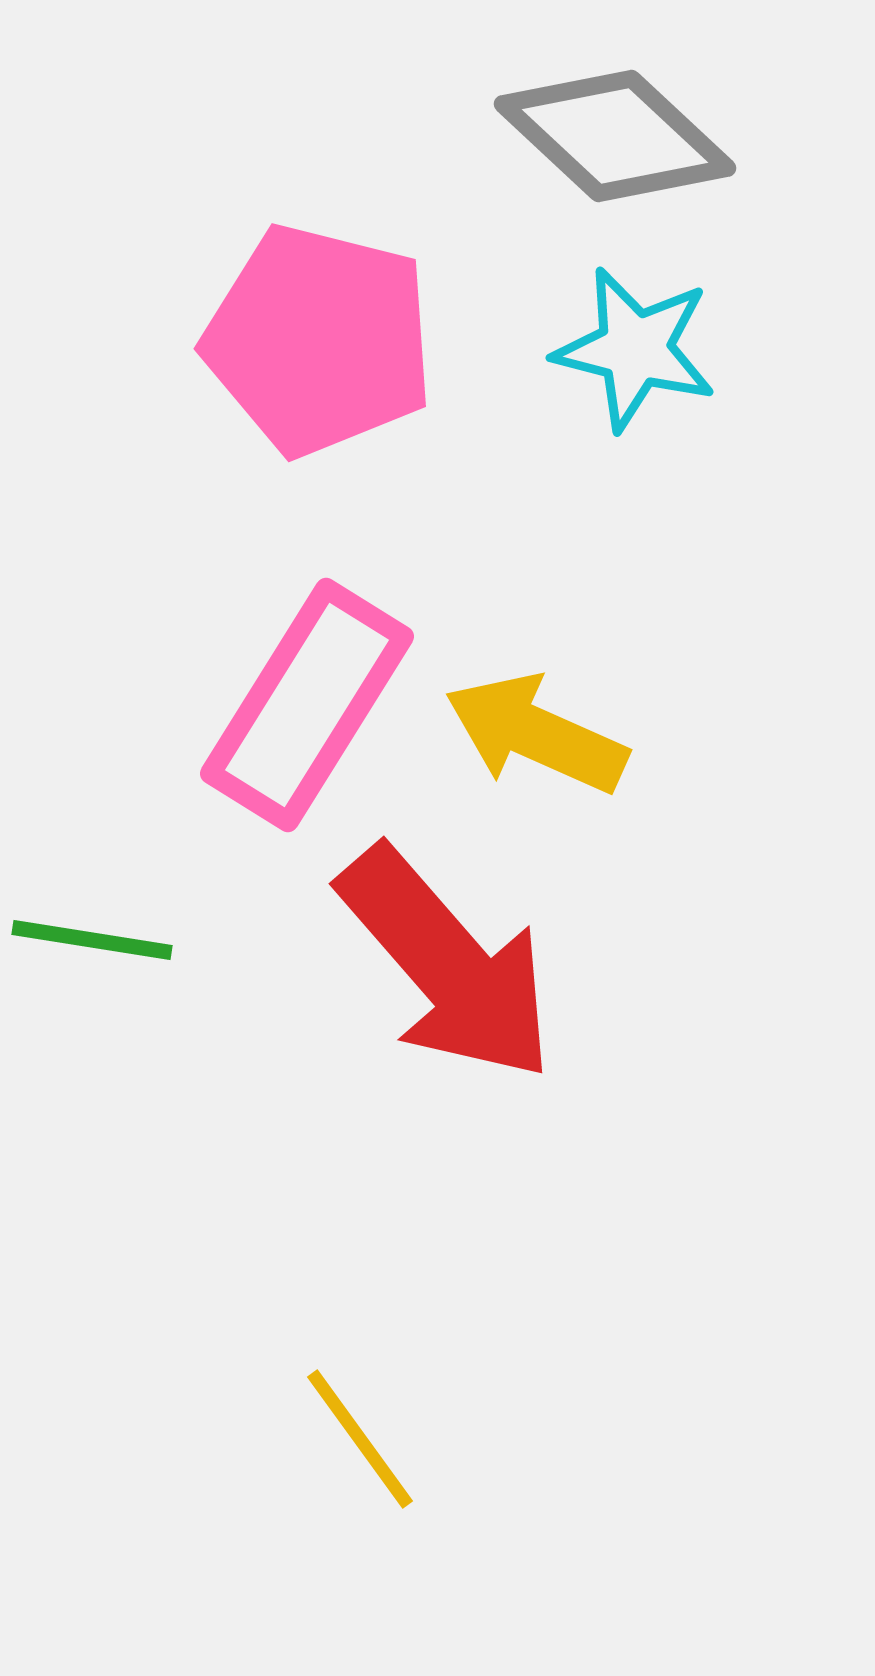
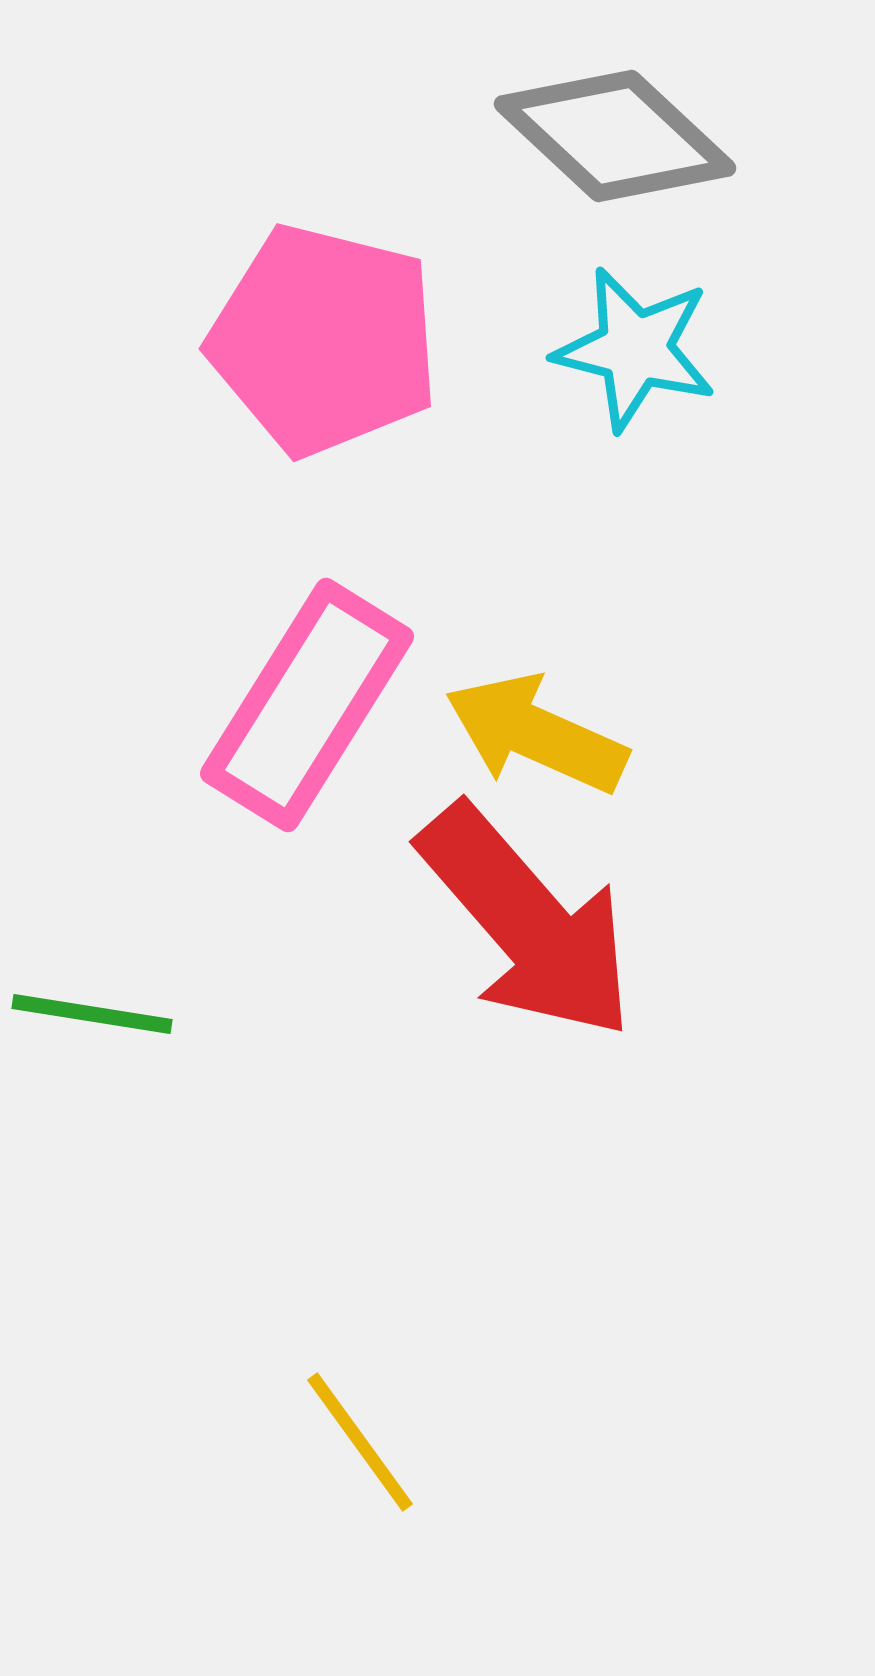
pink pentagon: moved 5 px right
green line: moved 74 px down
red arrow: moved 80 px right, 42 px up
yellow line: moved 3 px down
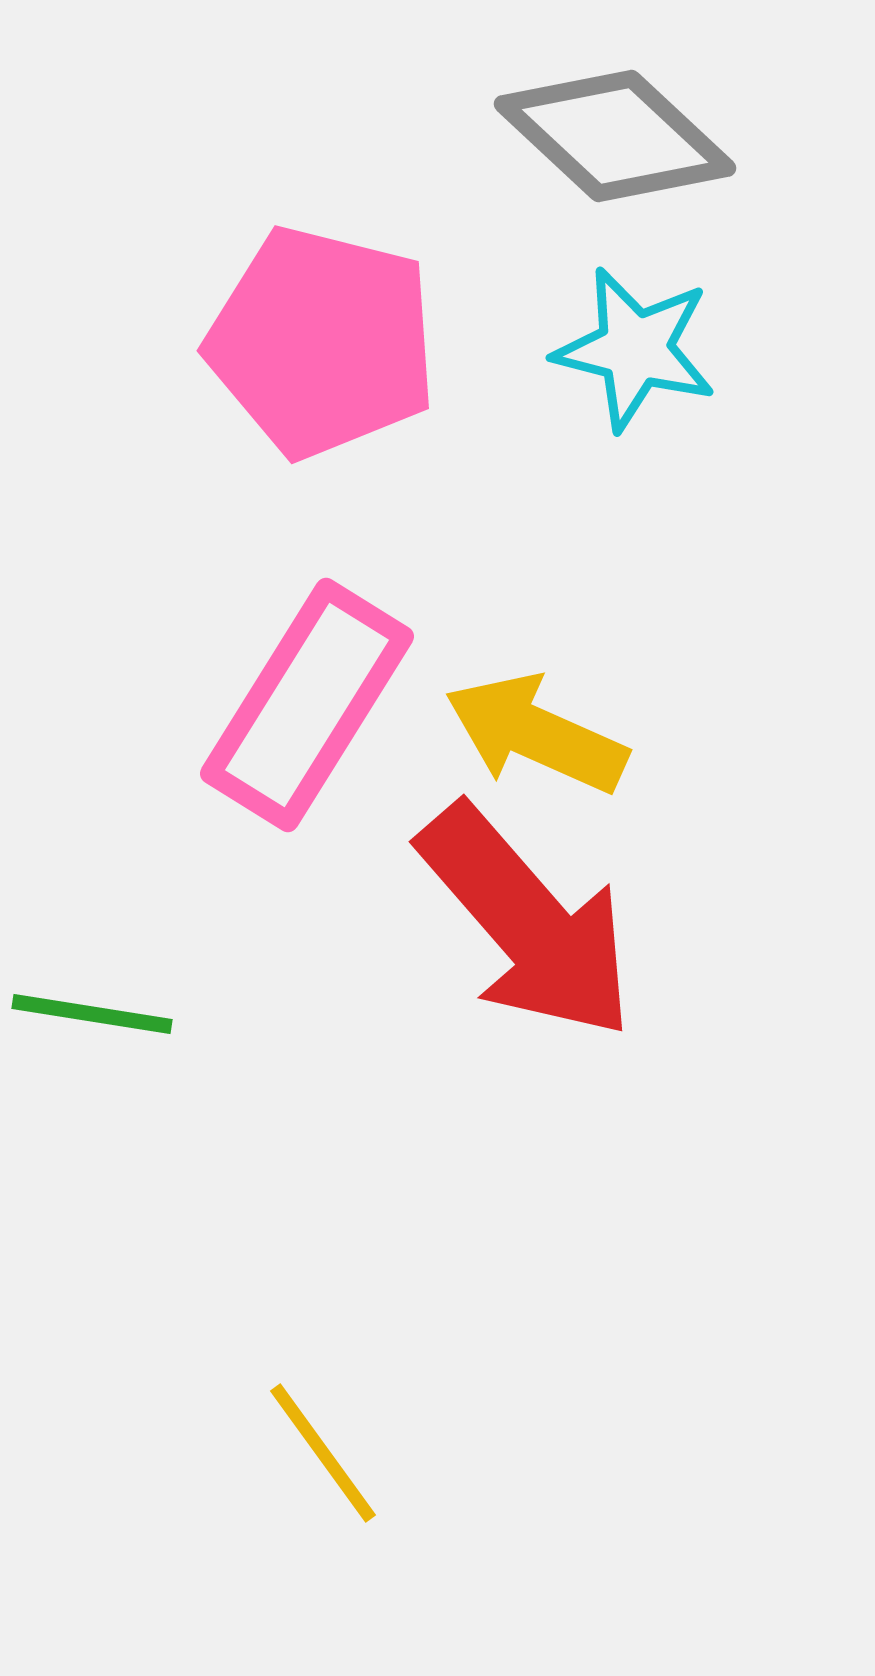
pink pentagon: moved 2 px left, 2 px down
yellow line: moved 37 px left, 11 px down
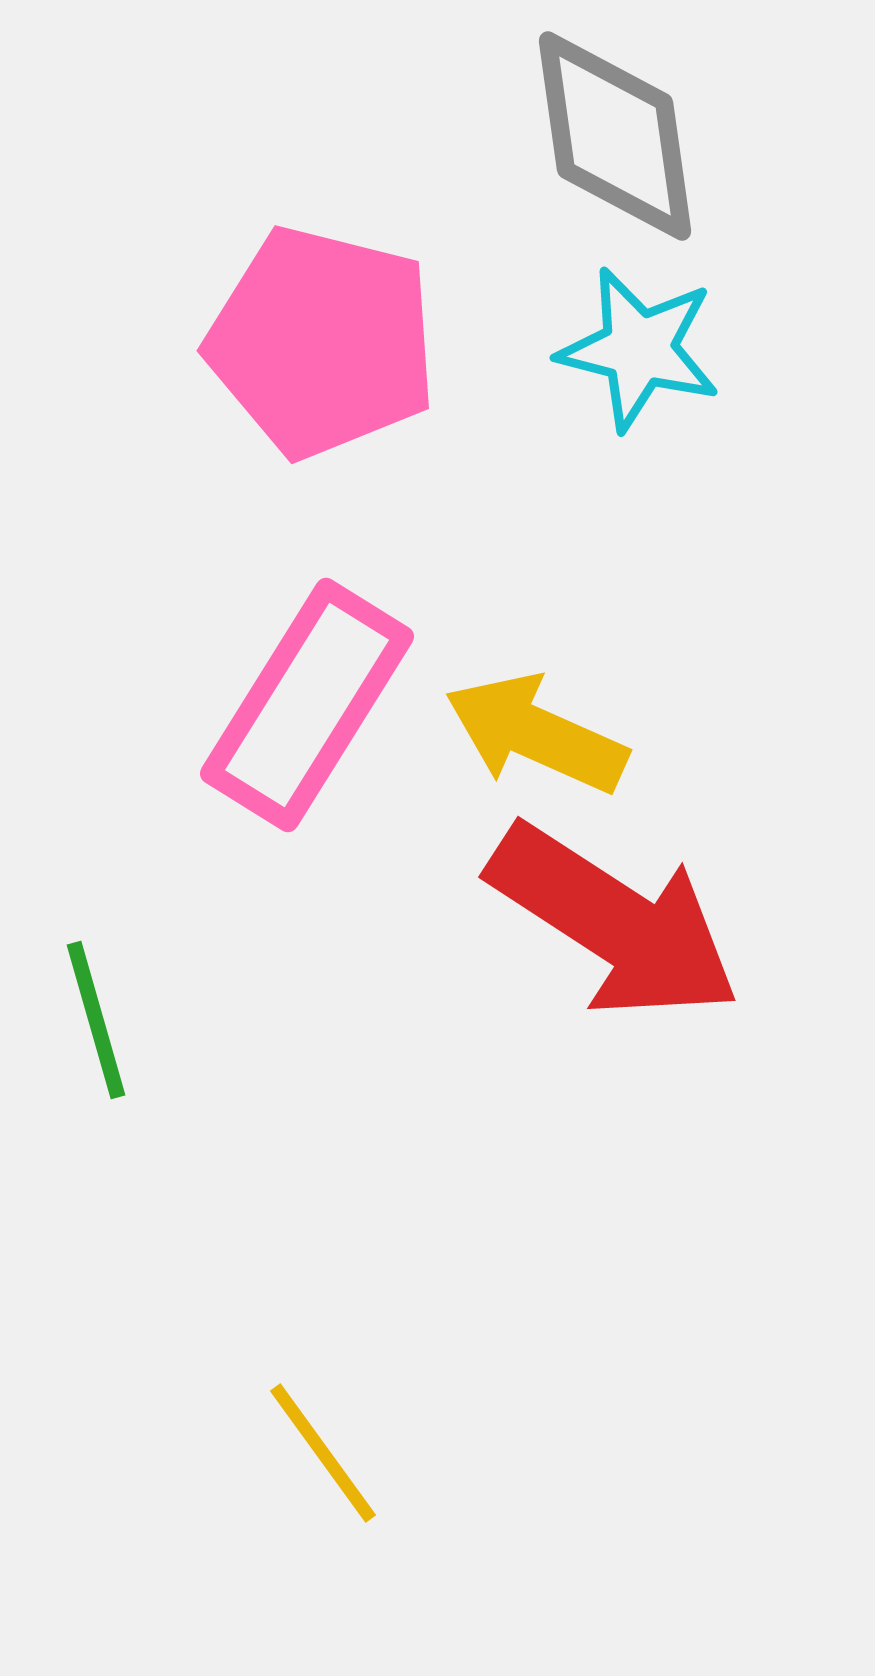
gray diamond: rotated 39 degrees clockwise
cyan star: moved 4 px right
red arrow: moved 87 px right; rotated 16 degrees counterclockwise
green line: moved 4 px right, 6 px down; rotated 65 degrees clockwise
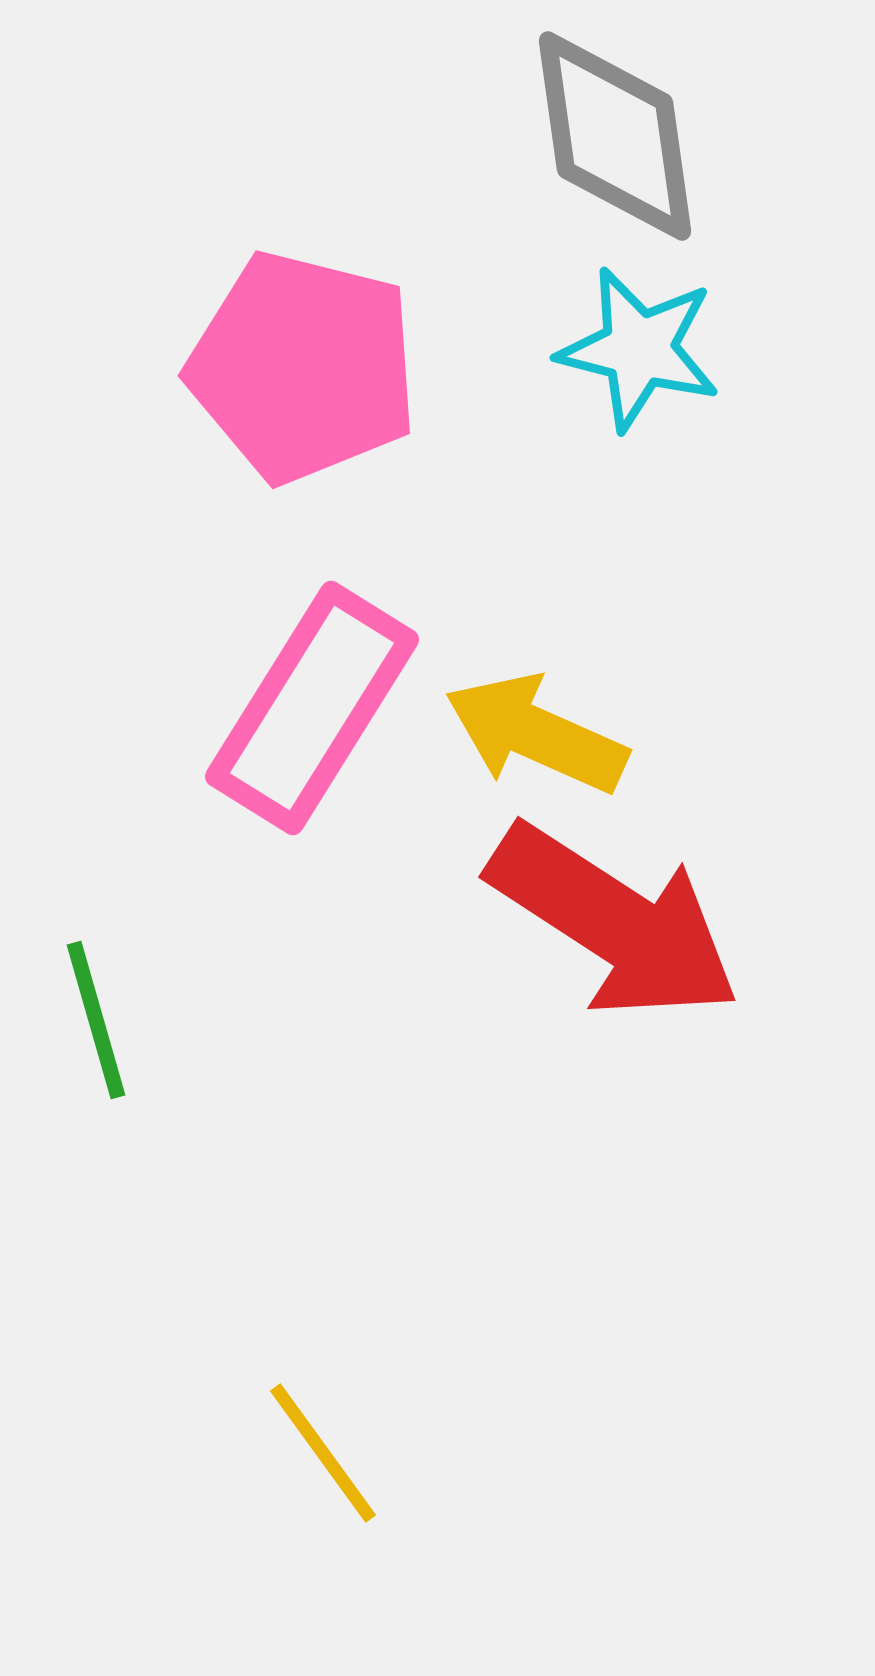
pink pentagon: moved 19 px left, 25 px down
pink rectangle: moved 5 px right, 3 px down
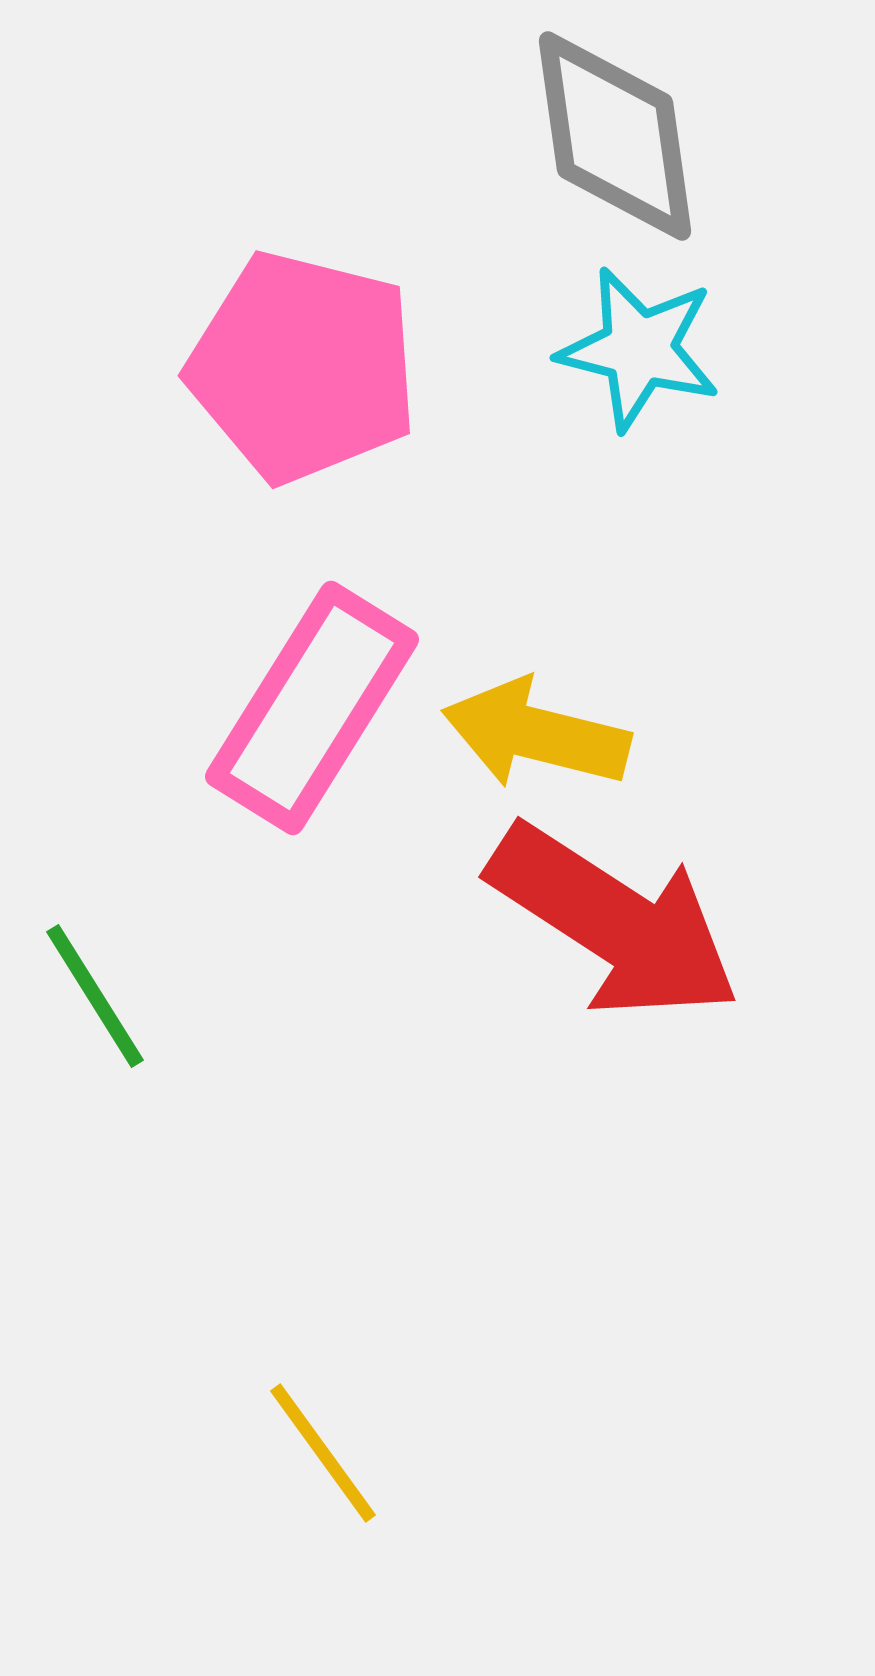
yellow arrow: rotated 10 degrees counterclockwise
green line: moved 1 px left, 24 px up; rotated 16 degrees counterclockwise
